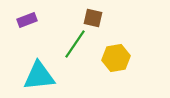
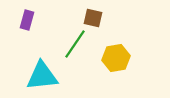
purple rectangle: rotated 54 degrees counterclockwise
cyan triangle: moved 3 px right
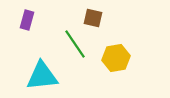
green line: rotated 68 degrees counterclockwise
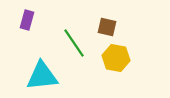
brown square: moved 14 px right, 9 px down
green line: moved 1 px left, 1 px up
yellow hexagon: rotated 20 degrees clockwise
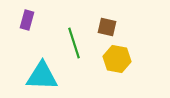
green line: rotated 16 degrees clockwise
yellow hexagon: moved 1 px right, 1 px down
cyan triangle: rotated 8 degrees clockwise
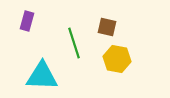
purple rectangle: moved 1 px down
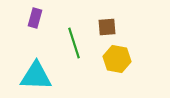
purple rectangle: moved 8 px right, 3 px up
brown square: rotated 18 degrees counterclockwise
cyan triangle: moved 6 px left
